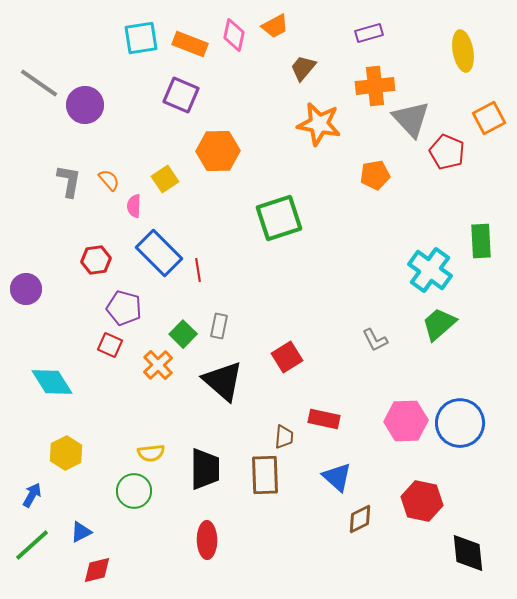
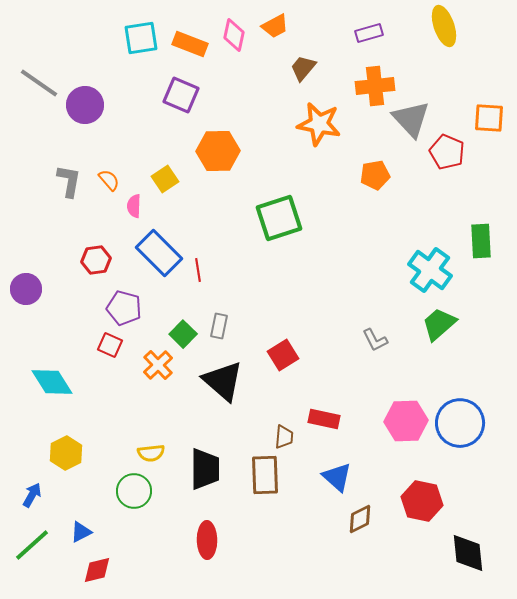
yellow ellipse at (463, 51): moved 19 px left, 25 px up; rotated 9 degrees counterclockwise
orange square at (489, 118): rotated 32 degrees clockwise
red square at (287, 357): moved 4 px left, 2 px up
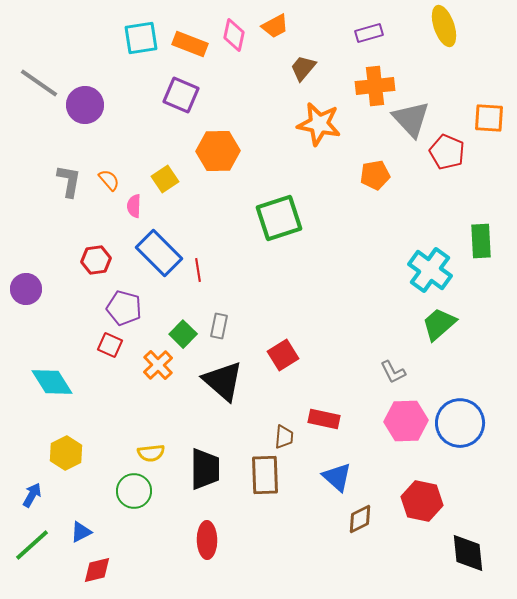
gray L-shape at (375, 340): moved 18 px right, 32 px down
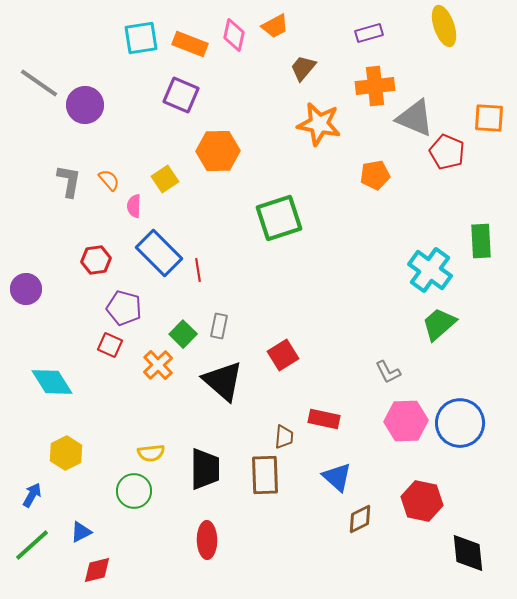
gray triangle at (411, 119): moved 4 px right, 1 px up; rotated 24 degrees counterclockwise
gray L-shape at (393, 372): moved 5 px left
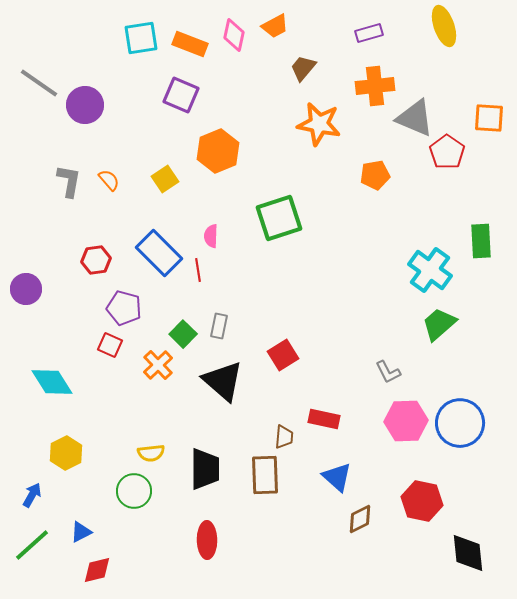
orange hexagon at (218, 151): rotated 21 degrees counterclockwise
red pentagon at (447, 152): rotated 12 degrees clockwise
pink semicircle at (134, 206): moved 77 px right, 30 px down
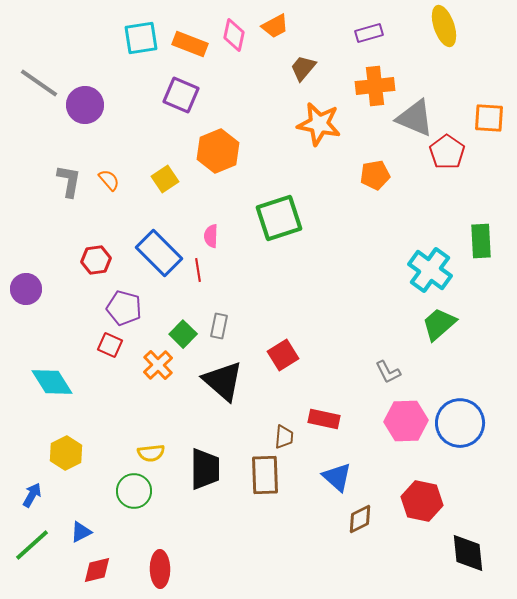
red ellipse at (207, 540): moved 47 px left, 29 px down
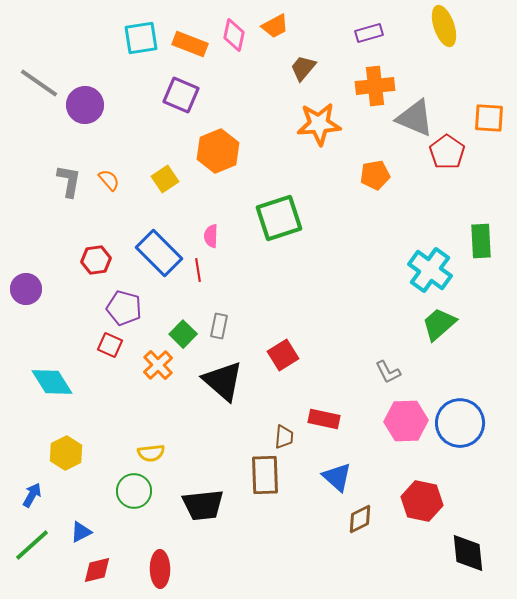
orange star at (319, 124): rotated 15 degrees counterclockwise
black trapezoid at (205, 469): moved 2 px left, 36 px down; rotated 84 degrees clockwise
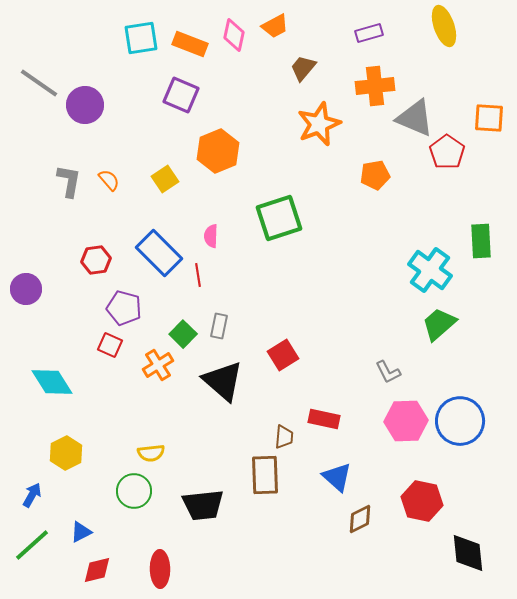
orange star at (319, 124): rotated 18 degrees counterclockwise
red line at (198, 270): moved 5 px down
orange cross at (158, 365): rotated 12 degrees clockwise
blue circle at (460, 423): moved 2 px up
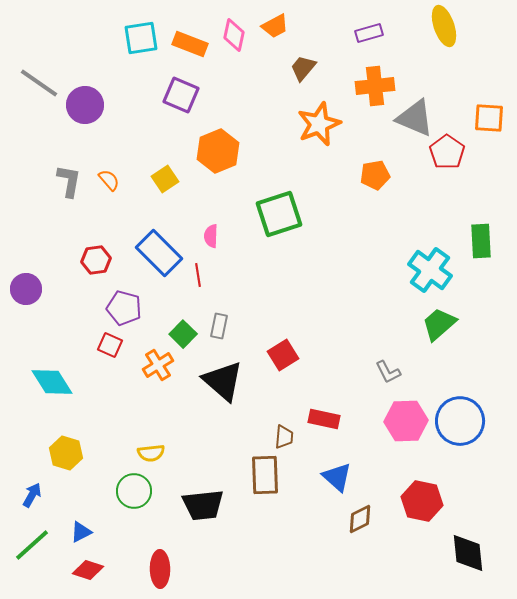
green square at (279, 218): moved 4 px up
yellow hexagon at (66, 453): rotated 16 degrees counterclockwise
red diamond at (97, 570): moved 9 px left; rotated 32 degrees clockwise
